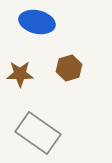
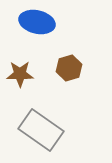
gray rectangle: moved 3 px right, 3 px up
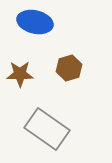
blue ellipse: moved 2 px left
gray rectangle: moved 6 px right, 1 px up
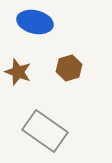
brown star: moved 2 px left, 2 px up; rotated 20 degrees clockwise
gray rectangle: moved 2 px left, 2 px down
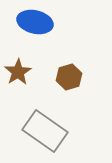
brown hexagon: moved 9 px down
brown star: rotated 20 degrees clockwise
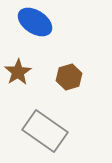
blue ellipse: rotated 20 degrees clockwise
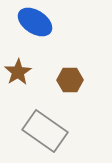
brown hexagon: moved 1 px right, 3 px down; rotated 15 degrees clockwise
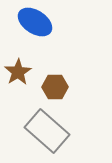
brown hexagon: moved 15 px left, 7 px down
gray rectangle: moved 2 px right; rotated 6 degrees clockwise
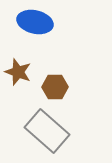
blue ellipse: rotated 20 degrees counterclockwise
brown star: rotated 20 degrees counterclockwise
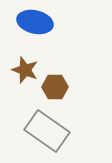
brown star: moved 7 px right, 2 px up
gray rectangle: rotated 6 degrees counterclockwise
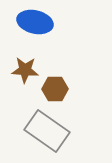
brown star: rotated 16 degrees counterclockwise
brown hexagon: moved 2 px down
